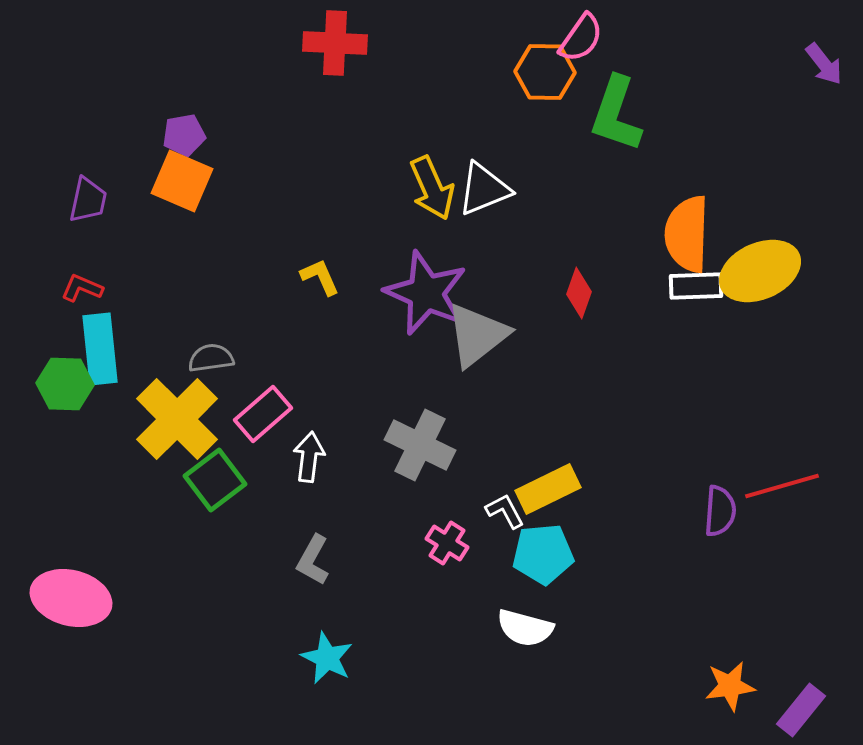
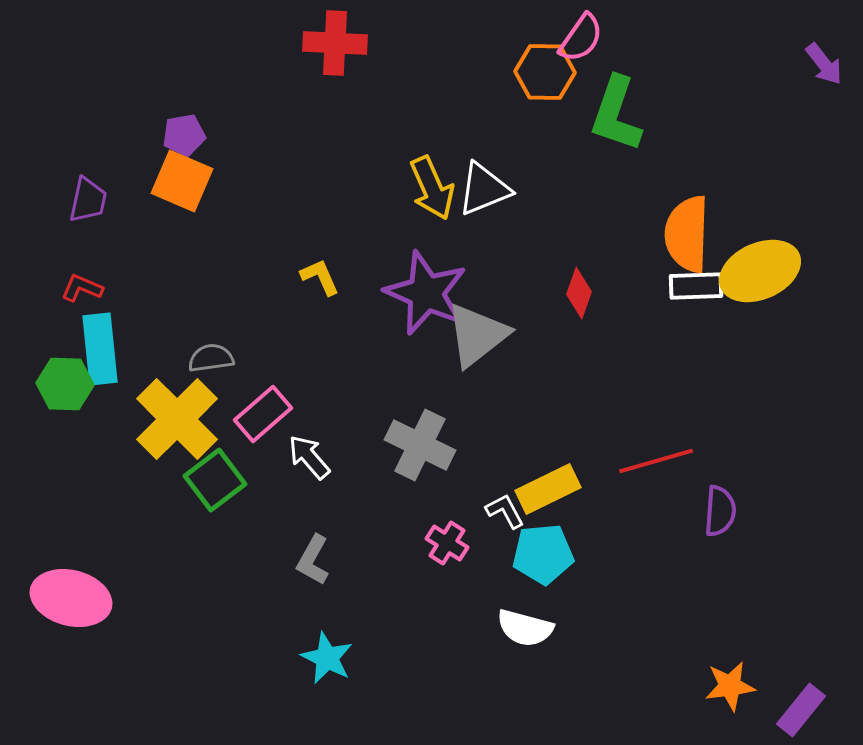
white arrow: rotated 48 degrees counterclockwise
red line: moved 126 px left, 25 px up
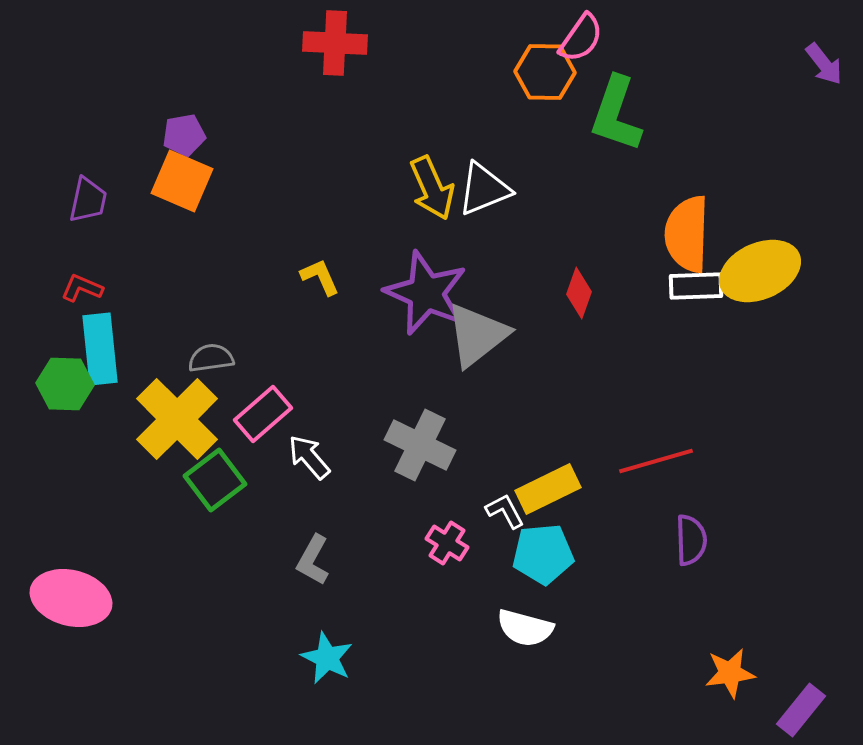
purple semicircle: moved 29 px left, 29 px down; rotated 6 degrees counterclockwise
orange star: moved 13 px up
